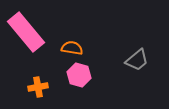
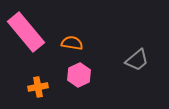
orange semicircle: moved 5 px up
pink hexagon: rotated 20 degrees clockwise
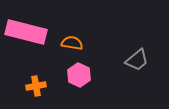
pink rectangle: rotated 36 degrees counterclockwise
pink hexagon: rotated 10 degrees counterclockwise
orange cross: moved 2 px left, 1 px up
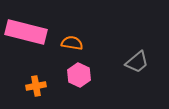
gray trapezoid: moved 2 px down
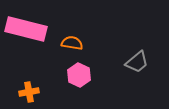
pink rectangle: moved 3 px up
orange cross: moved 7 px left, 6 px down
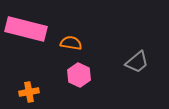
orange semicircle: moved 1 px left
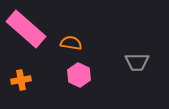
pink rectangle: rotated 27 degrees clockwise
gray trapezoid: rotated 40 degrees clockwise
orange cross: moved 8 px left, 12 px up
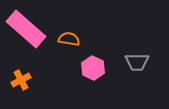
orange semicircle: moved 2 px left, 4 px up
pink hexagon: moved 14 px right, 7 px up
orange cross: rotated 18 degrees counterclockwise
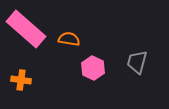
gray trapezoid: rotated 105 degrees clockwise
orange cross: rotated 36 degrees clockwise
